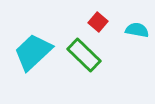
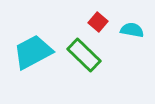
cyan semicircle: moved 5 px left
cyan trapezoid: rotated 15 degrees clockwise
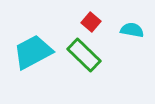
red square: moved 7 px left
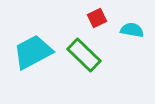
red square: moved 6 px right, 4 px up; rotated 24 degrees clockwise
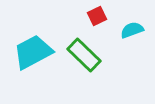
red square: moved 2 px up
cyan semicircle: rotated 30 degrees counterclockwise
